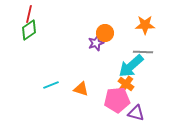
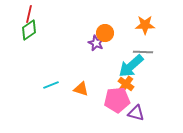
purple star: rotated 28 degrees counterclockwise
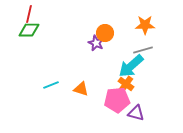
green diamond: rotated 35 degrees clockwise
gray line: moved 2 px up; rotated 18 degrees counterclockwise
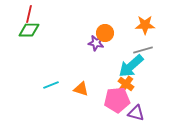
purple star: rotated 14 degrees counterclockwise
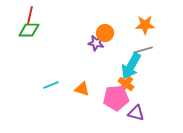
red line: moved 1 px right, 1 px down
cyan arrow: rotated 20 degrees counterclockwise
orange triangle: moved 1 px right
pink pentagon: moved 1 px left, 2 px up
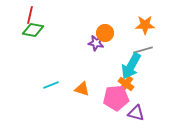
green diamond: moved 4 px right; rotated 10 degrees clockwise
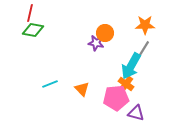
red line: moved 2 px up
gray line: rotated 42 degrees counterclockwise
cyan line: moved 1 px left, 1 px up
orange triangle: rotated 28 degrees clockwise
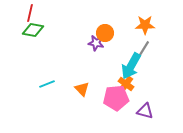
cyan line: moved 3 px left
purple triangle: moved 9 px right, 2 px up
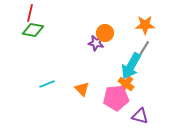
purple triangle: moved 5 px left, 5 px down
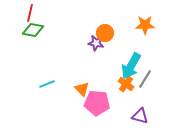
gray line: moved 2 px right, 29 px down
pink pentagon: moved 19 px left, 5 px down; rotated 10 degrees clockwise
